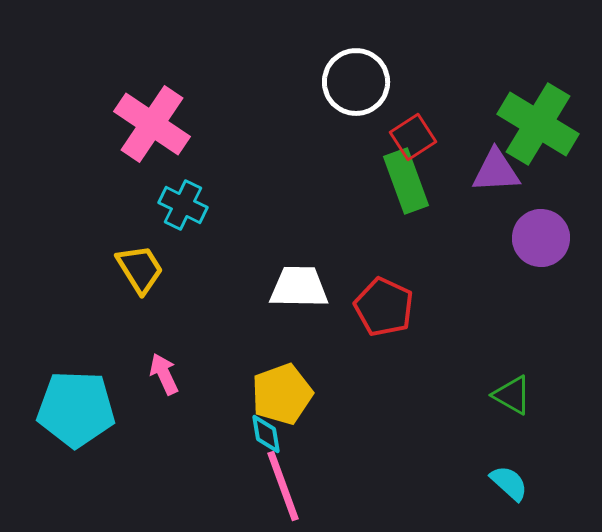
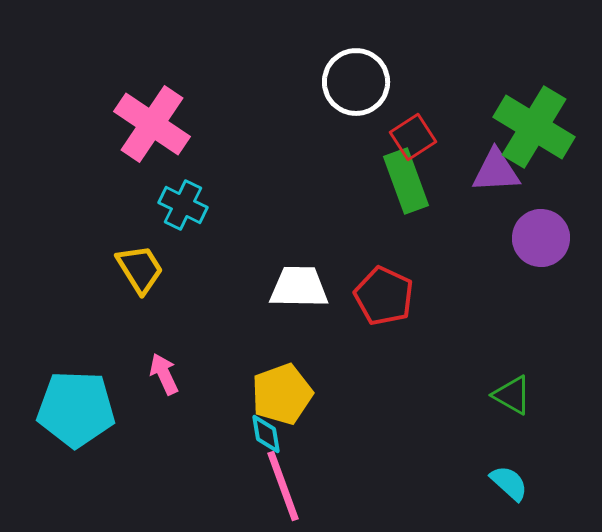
green cross: moved 4 px left, 3 px down
red pentagon: moved 11 px up
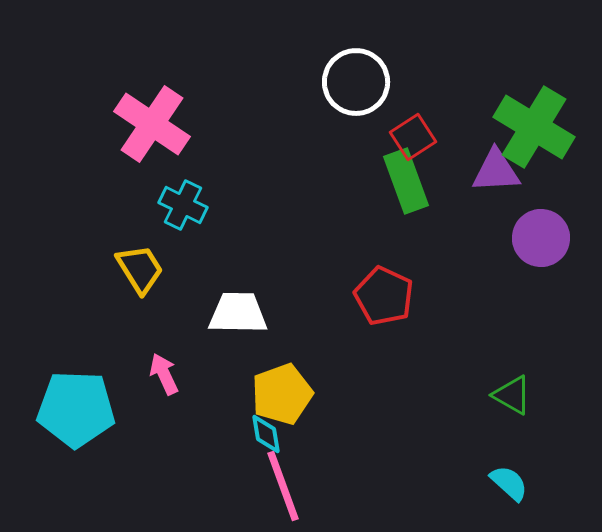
white trapezoid: moved 61 px left, 26 px down
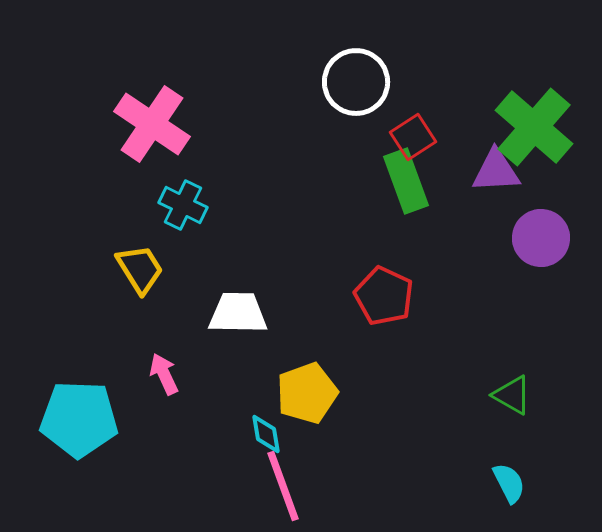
green cross: rotated 10 degrees clockwise
yellow pentagon: moved 25 px right, 1 px up
cyan pentagon: moved 3 px right, 10 px down
cyan semicircle: rotated 21 degrees clockwise
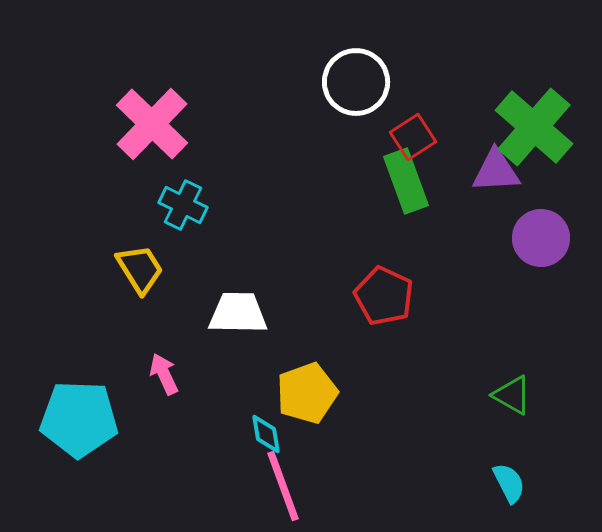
pink cross: rotated 10 degrees clockwise
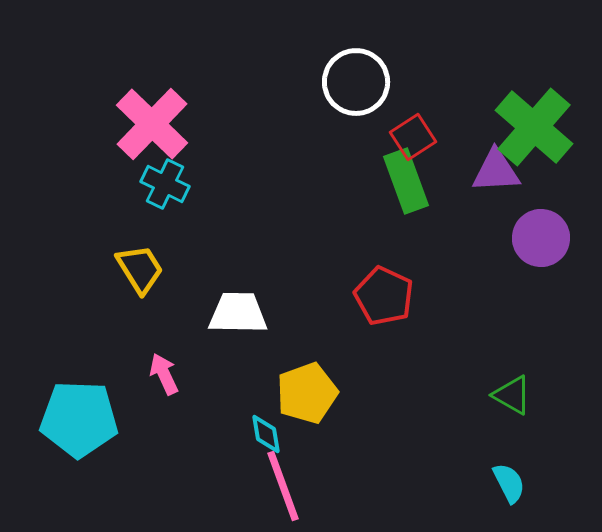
cyan cross: moved 18 px left, 21 px up
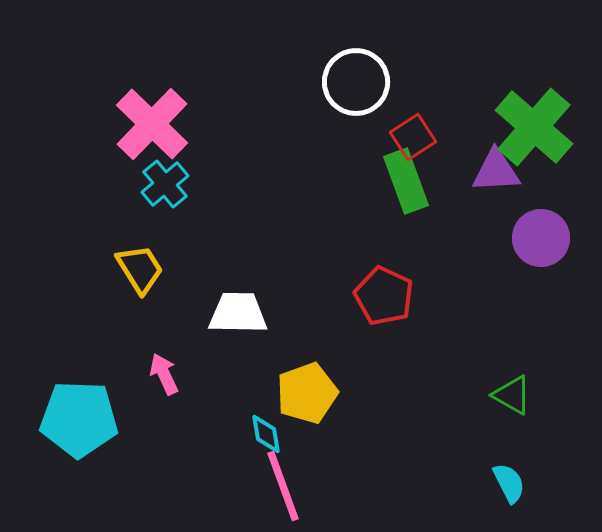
cyan cross: rotated 24 degrees clockwise
